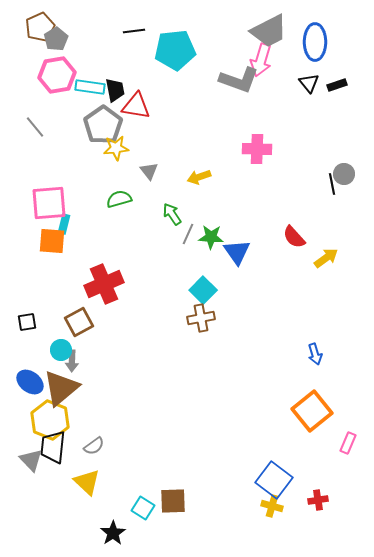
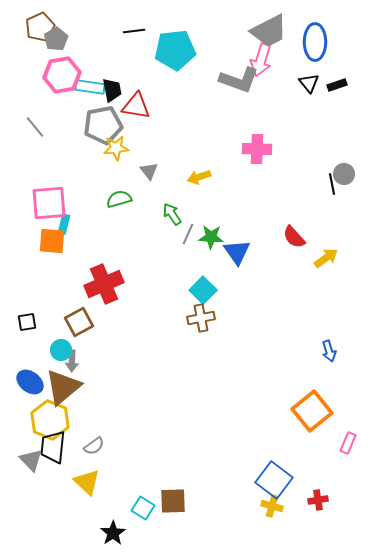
pink hexagon at (57, 75): moved 5 px right
black trapezoid at (115, 90): moved 3 px left
gray pentagon at (103, 125): rotated 24 degrees clockwise
blue arrow at (315, 354): moved 14 px right, 3 px up
brown triangle at (61, 388): moved 2 px right, 1 px up
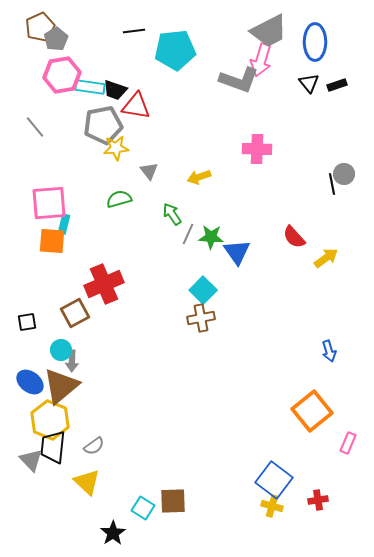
black trapezoid at (112, 90): moved 3 px right; rotated 120 degrees clockwise
brown square at (79, 322): moved 4 px left, 9 px up
brown triangle at (63, 387): moved 2 px left, 1 px up
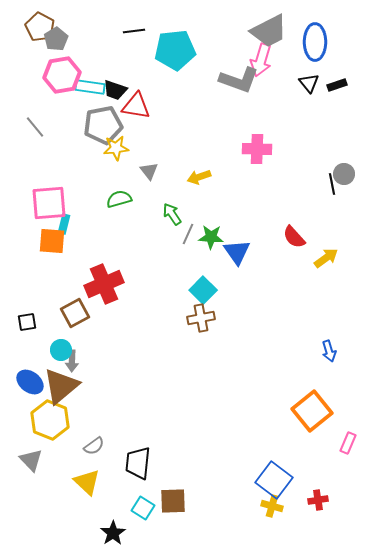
brown pentagon at (40, 27): rotated 20 degrees counterclockwise
black trapezoid at (53, 447): moved 85 px right, 16 px down
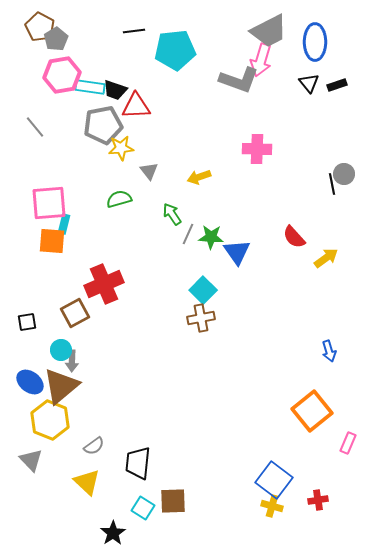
red triangle at (136, 106): rotated 12 degrees counterclockwise
yellow star at (116, 148): moved 5 px right
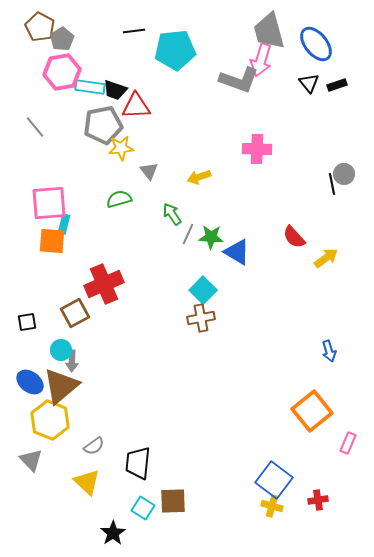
gray trapezoid at (269, 31): rotated 102 degrees clockwise
gray pentagon at (56, 39): moved 6 px right
blue ellipse at (315, 42): moved 1 px right, 2 px down; rotated 39 degrees counterclockwise
pink hexagon at (62, 75): moved 3 px up
blue triangle at (237, 252): rotated 24 degrees counterclockwise
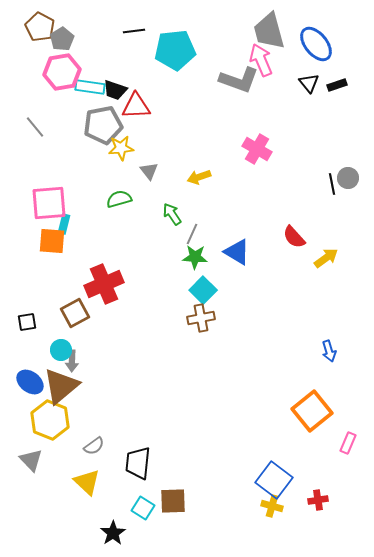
pink arrow at (261, 60): rotated 140 degrees clockwise
pink cross at (257, 149): rotated 28 degrees clockwise
gray circle at (344, 174): moved 4 px right, 4 px down
gray line at (188, 234): moved 4 px right
green star at (211, 237): moved 16 px left, 20 px down
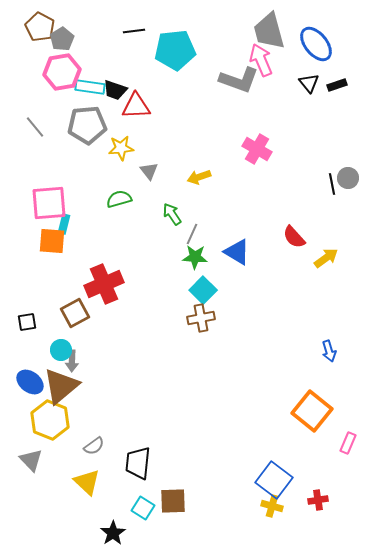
gray pentagon at (103, 125): moved 16 px left; rotated 6 degrees clockwise
orange square at (312, 411): rotated 12 degrees counterclockwise
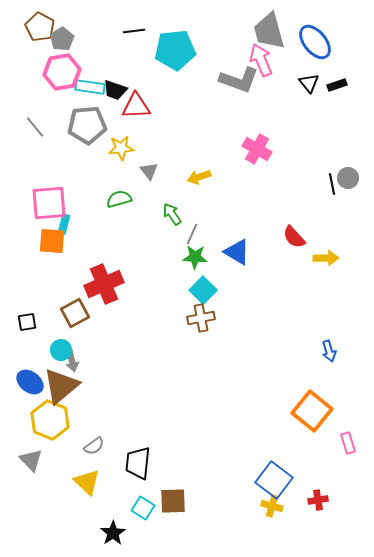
blue ellipse at (316, 44): moved 1 px left, 2 px up
yellow arrow at (326, 258): rotated 35 degrees clockwise
gray arrow at (72, 361): rotated 15 degrees counterclockwise
pink rectangle at (348, 443): rotated 40 degrees counterclockwise
